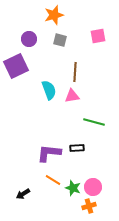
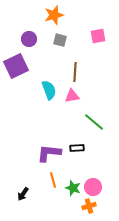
green line: rotated 25 degrees clockwise
orange line: rotated 42 degrees clockwise
black arrow: rotated 24 degrees counterclockwise
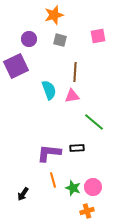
orange cross: moved 2 px left, 5 px down
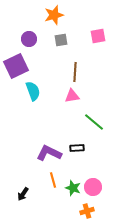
gray square: moved 1 px right; rotated 24 degrees counterclockwise
cyan semicircle: moved 16 px left, 1 px down
purple L-shape: rotated 20 degrees clockwise
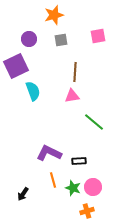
black rectangle: moved 2 px right, 13 px down
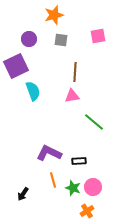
gray square: rotated 16 degrees clockwise
orange cross: rotated 16 degrees counterclockwise
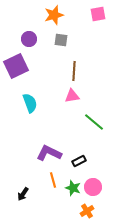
pink square: moved 22 px up
brown line: moved 1 px left, 1 px up
cyan semicircle: moved 3 px left, 12 px down
black rectangle: rotated 24 degrees counterclockwise
